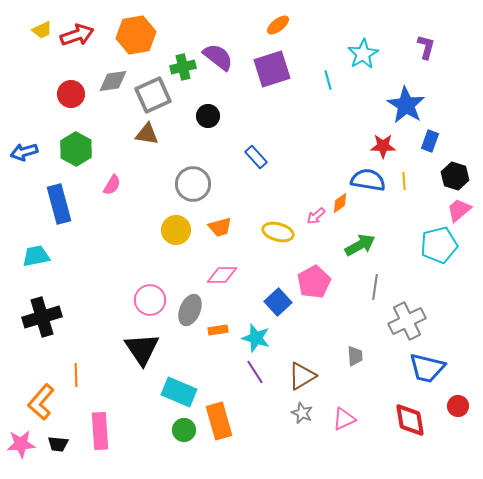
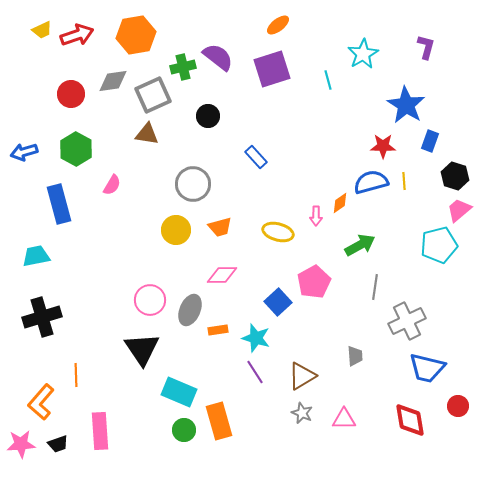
blue semicircle at (368, 180): moved 3 px right, 2 px down; rotated 24 degrees counterclockwise
pink arrow at (316, 216): rotated 48 degrees counterclockwise
pink triangle at (344, 419): rotated 25 degrees clockwise
black trapezoid at (58, 444): rotated 25 degrees counterclockwise
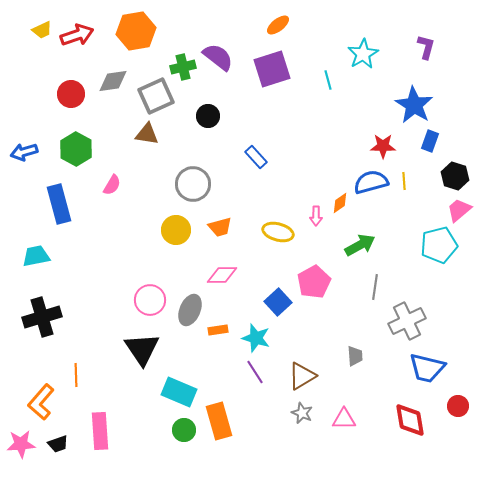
orange hexagon at (136, 35): moved 4 px up
gray square at (153, 95): moved 3 px right, 1 px down
blue star at (406, 105): moved 8 px right
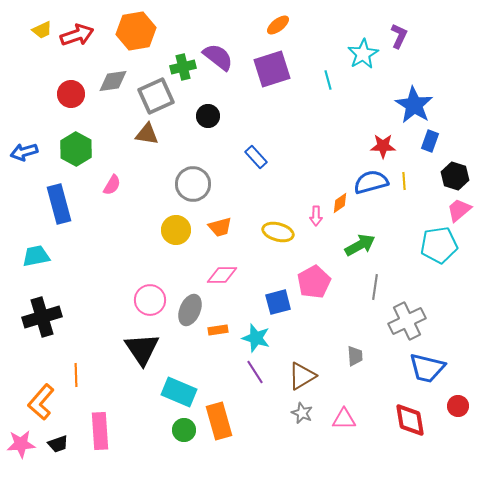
purple L-shape at (426, 47): moved 27 px left, 11 px up; rotated 10 degrees clockwise
cyan pentagon at (439, 245): rotated 6 degrees clockwise
blue square at (278, 302): rotated 28 degrees clockwise
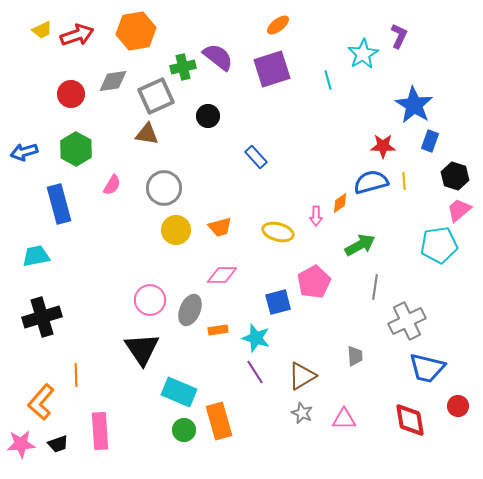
gray circle at (193, 184): moved 29 px left, 4 px down
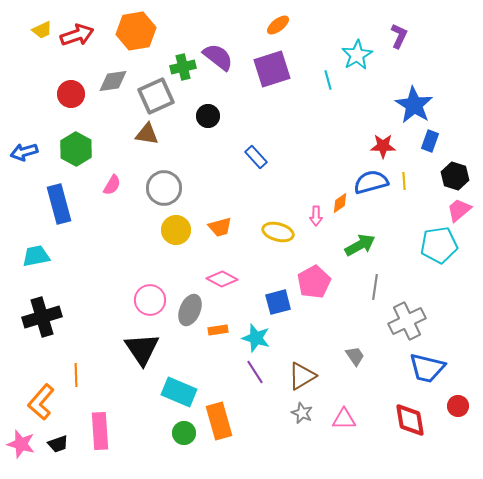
cyan star at (363, 54): moved 6 px left, 1 px down
pink diamond at (222, 275): moved 4 px down; rotated 28 degrees clockwise
gray trapezoid at (355, 356): rotated 30 degrees counterclockwise
green circle at (184, 430): moved 3 px down
pink star at (21, 444): rotated 20 degrees clockwise
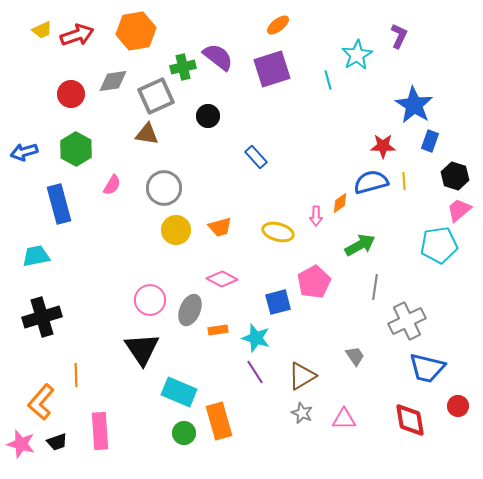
black trapezoid at (58, 444): moved 1 px left, 2 px up
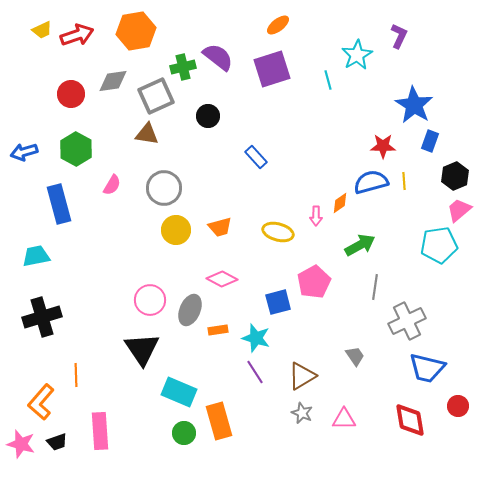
black hexagon at (455, 176): rotated 20 degrees clockwise
